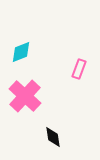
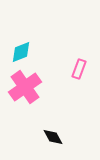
pink cross: moved 9 px up; rotated 12 degrees clockwise
black diamond: rotated 20 degrees counterclockwise
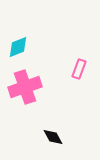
cyan diamond: moved 3 px left, 5 px up
pink cross: rotated 16 degrees clockwise
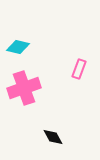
cyan diamond: rotated 35 degrees clockwise
pink cross: moved 1 px left, 1 px down
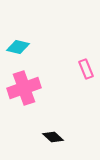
pink rectangle: moved 7 px right; rotated 42 degrees counterclockwise
black diamond: rotated 20 degrees counterclockwise
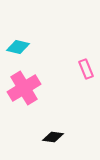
pink cross: rotated 12 degrees counterclockwise
black diamond: rotated 35 degrees counterclockwise
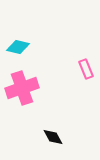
pink cross: moved 2 px left; rotated 12 degrees clockwise
black diamond: rotated 55 degrees clockwise
